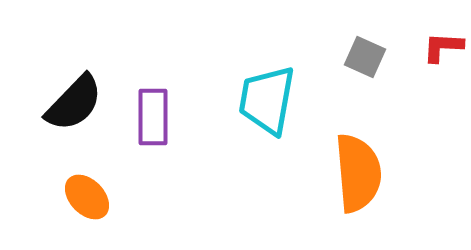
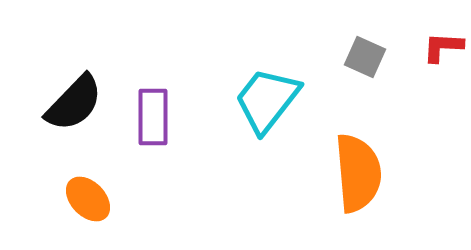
cyan trapezoid: rotated 28 degrees clockwise
orange ellipse: moved 1 px right, 2 px down
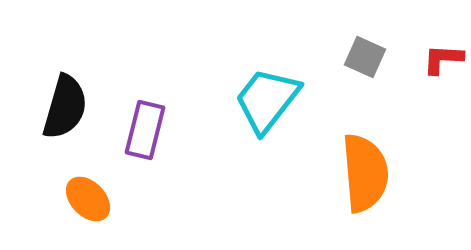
red L-shape: moved 12 px down
black semicircle: moved 9 px left, 4 px down; rotated 28 degrees counterclockwise
purple rectangle: moved 8 px left, 13 px down; rotated 14 degrees clockwise
orange semicircle: moved 7 px right
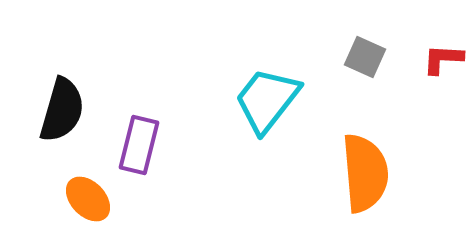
black semicircle: moved 3 px left, 3 px down
purple rectangle: moved 6 px left, 15 px down
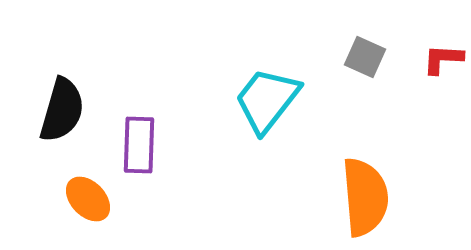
purple rectangle: rotated 12 degrees counterclockwise
orange semicircle: moved 24 px down
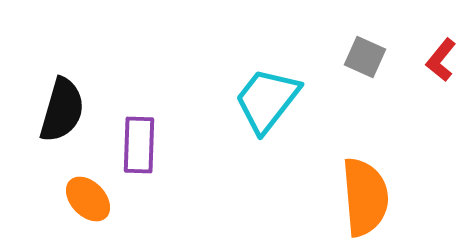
red L-shape: moved 2 px left, 1 px down; rotated 54 degrees counterclockwise
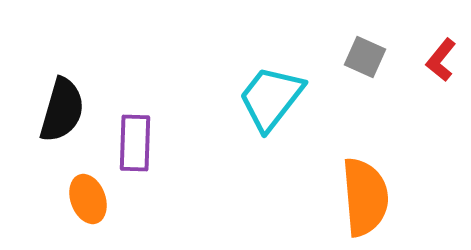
cyan trapezoid: moved 4 px right, 2 px up
purple rectangle: moved 4 px left, 2 px up
orange ellipse: rotated 24 degrees clockwise
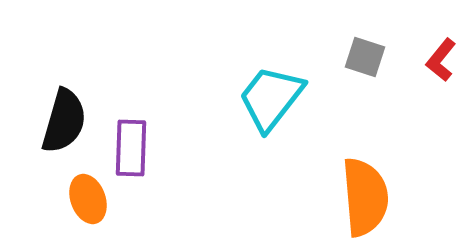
gray square: rotated 6 degrees counterclockwise
black semicircle: moved 2 px right, 11 px down
purple rectangle: moved 4 px left, 5 px down
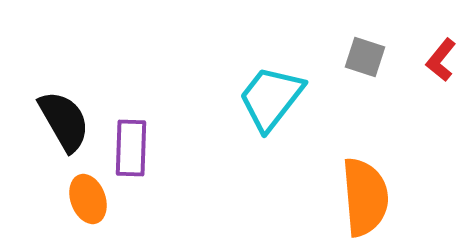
black semicircle: rotated 46 degrees counterclockwise
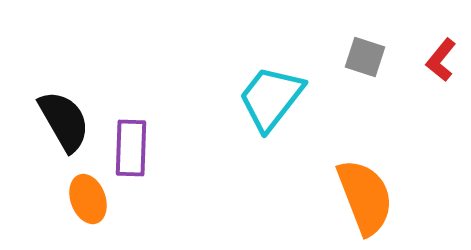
orange semicircle: rotated 16 degrees counterclockwise
